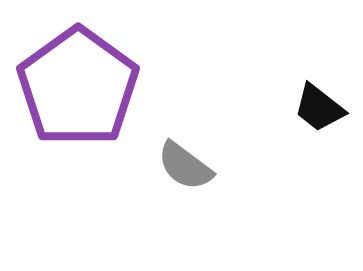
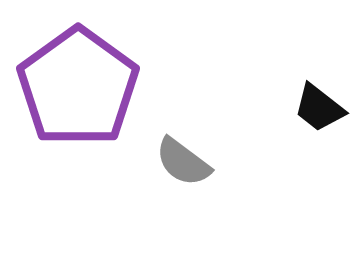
gray semicircle: moved 2 px left, 4 px up
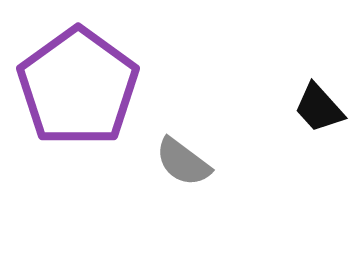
black trapezoid: rotated 10 degrees clockwise
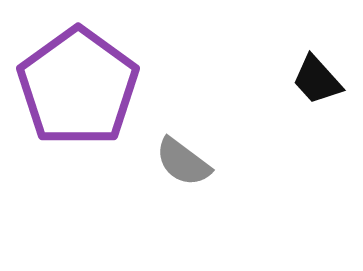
black trapezoid: moved 2 px left, 28 px up
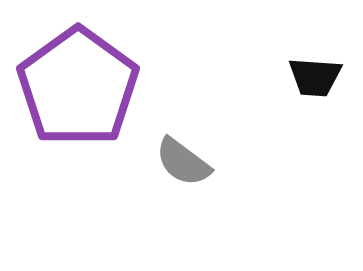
black trapezoid: moved 2 px left, 3 px up; rotated 44 degrees counterclockwise
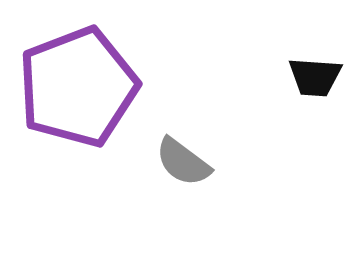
purple pentagon: rotated 15 degrees clockwise
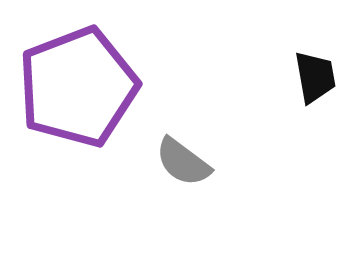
black trapezoid: rotated 104 degrees counterclockwise
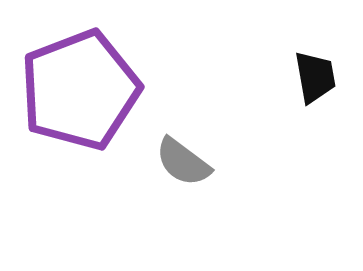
purple pentagon: moved 2 px right, 3 px down
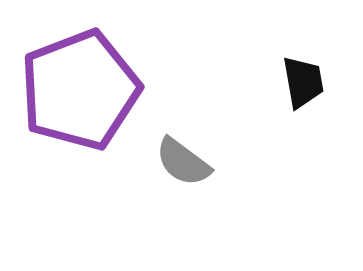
black trapezoid: moved 12 px left, 5 px down
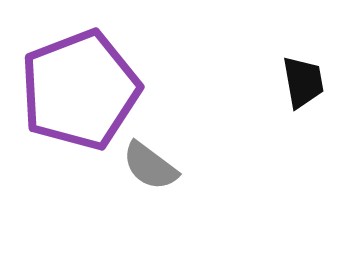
gray semicircle: moved 33 px left, 4 px down
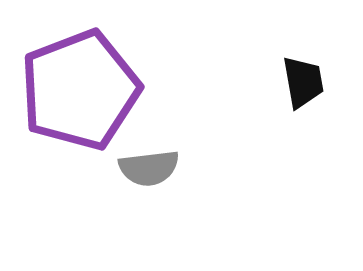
gray semicircle: moved 1 px left, 2 px down; rotated 44 degrees counterclockwise
